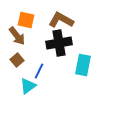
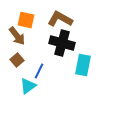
brown L-shape: moved 1 px left, 1 px up
black cross: moved 3 px right; rotated 25 degrees clockwise
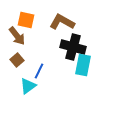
brown L-shape: moved 2 px right, 3 px down
black cross: moved 11 px right, 4 px down
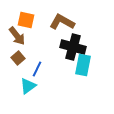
brown square: moved 1 px right, 2 px up
blue line: moved 2 px left, 2 px up
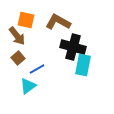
brown L-shape: moved 4 px left
blue line: rotated 35 degrees clockwise
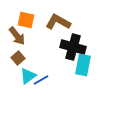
blue line: moved 4 px right, 11 px down
cyan triangle: moved 10 px up
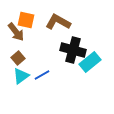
brown arrow: moved 1 px left, 4 px up
black cross: moved 3 px down
cyan rectangle: moved 7 px right, 3 px up; rotated 40 degrees clockwise
cyan triangle: moved 7 px left
blue line: moved 1 px right, 5 px up
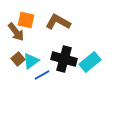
black cross: moved 9 px left, 9 px down
brown square: moved 1 px down
cyan triangle: moved 10 px right, 15 px up
